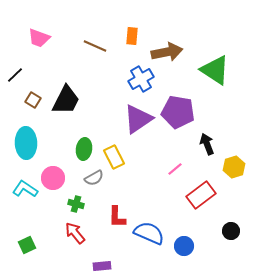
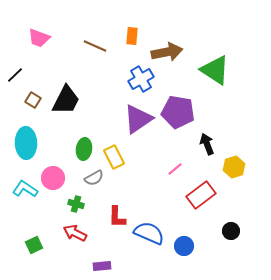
red arrow: rotated 25 degrees counterclockwise
green square: moved 7 px right
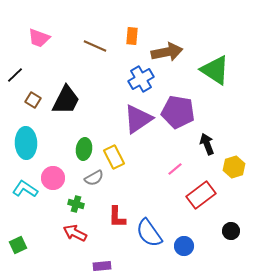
blue semicircle: rotated 148 degrees counterclockwise
green square: moved 16 px left
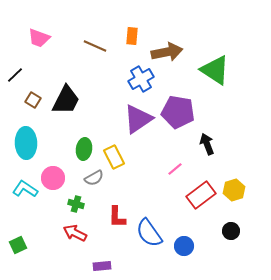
yellow hexagon: moved 23 px down
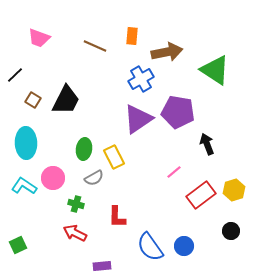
pink line: moved 1 px left, 3 px down
cyan L-shape: moved 1 px left, 3 px up
blue semicircle: moved 1 px right, 14 px down
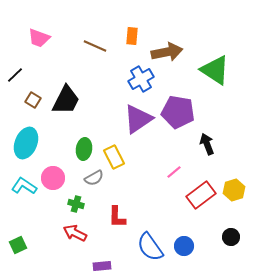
cyan ellipse: rotated 24 degrees clockwise
black circle: moved 6 px down
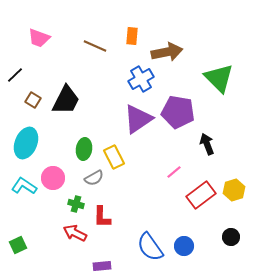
green triangle: moved 4 px right, 8 px down; rotated 12 degrees clockwise
red L-shape: moved 15 px left
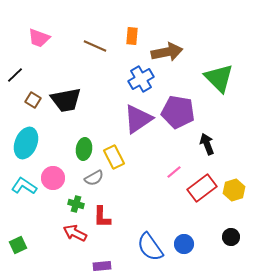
black trapezoid: rotated 52 degrees clockwise
red rectangle: moved 1 px right, 7 px up
blue circle: moved 2 px up
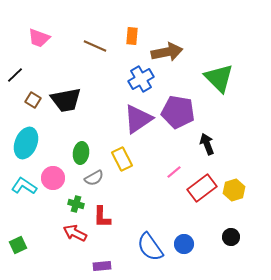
green ellipse: moved 3 px left, 4 px down
yellow rectangle: moved 8 px right, 2 px down
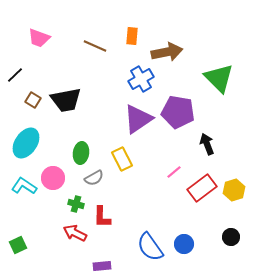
cyan ellipse: rotated 12 degrees clockwise
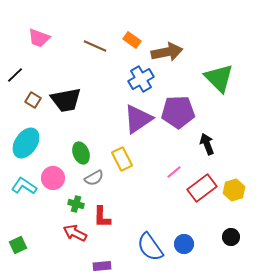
orange rectangle: moved 4 px down; rotated 60 degrees counterclockwise
purple pentagon: rotated 12 degrees counterclockwise
green ellipse: rotated 30 degrees counterclockwise
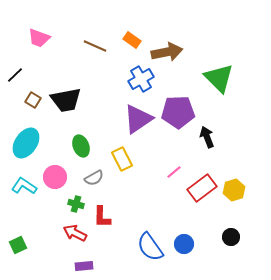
black arrow: moved 7 px up
green ellipse: moved 7 px up
pink circle: moved 2 px right, 1 px up
purple rectangle: moved 18 px left
